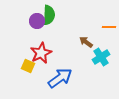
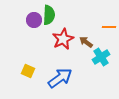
purple circle: moved 3 px left, 1 px up
red star: moved 22 px right, 14 px up
yellow square: moved 5 px down
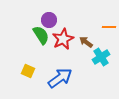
green semicircle: moved 8 px left, 20 px down; rotated 36 degrees counterclockwise
purple circle: moved 15 px right
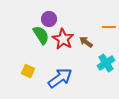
purple circle: moved 1 px up
red star: rotated 15 degrees counterclockwise
cyan cross: moved 5 px right, 6 px down
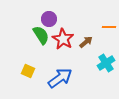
brown arrow: rotated 104 degrees clockwise
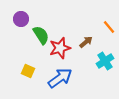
purple circle: moved 28 px left
orange line: rotated 48 degrees clockwise
red star: moved 3 px left, 9 px down; rotated 25 degrees clockwise
cyan cross: moved 1 px left, 2 px up
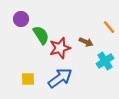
brown arrow: rotated 64 degrees clockwise
yellow square: moved 8 px down; rotated 24 degrees counterclockwise
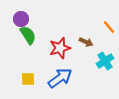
green semicircle: moved 13 px left
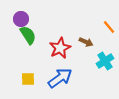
red star: rotated 10 degrees counterclockwise
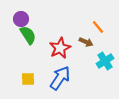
orange line: moved 11 px left
blue arrow: rotated 20 degrees counterclockwise
